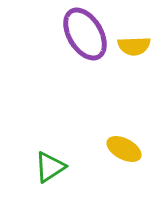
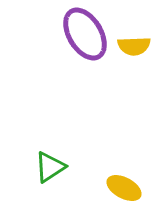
yellow ellipse: moved 39 px down
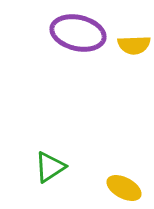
purple ellipse: moved 7 px left, 1 px up; rotated 46 degrees counterclockwise
yellow semicircle: moved 1 px up
